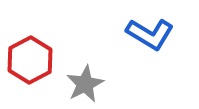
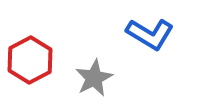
gray star: moved 9 px right, 6 px up
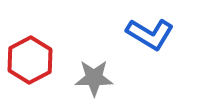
gray star: rotated 27 degrees clockwise
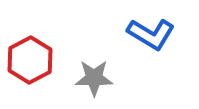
blue L-shape: moved 1 px right
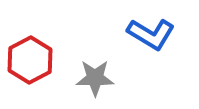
gray star: moved 1 px right
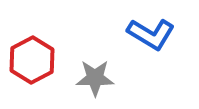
red hexagon: moved 2 px right
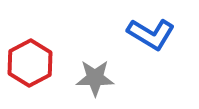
red hexagon: moved 2 px left, 3 px down
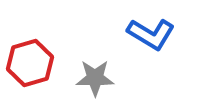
red hexagon: rotated 12 degrees clockwise
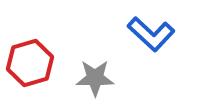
blue L-shape: rotated 12 degrees clockwise
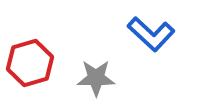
gray star: moved 1 px right
